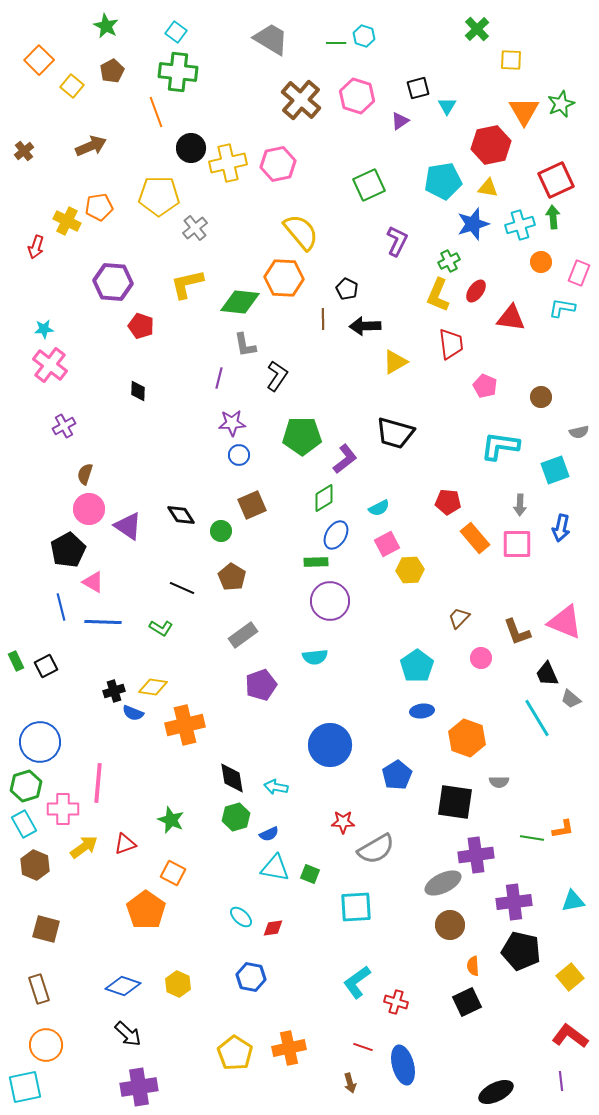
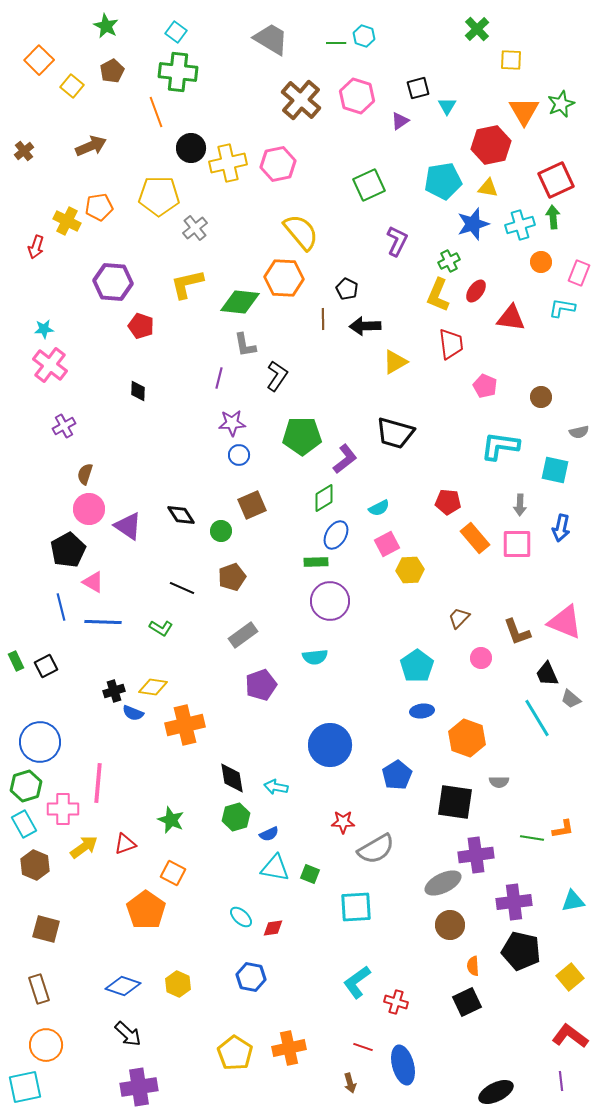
cyan square at (555, 470): rotated 32 degrees clockwise
brown pentagon at (232, 577): rotated 20 degrees clockwise
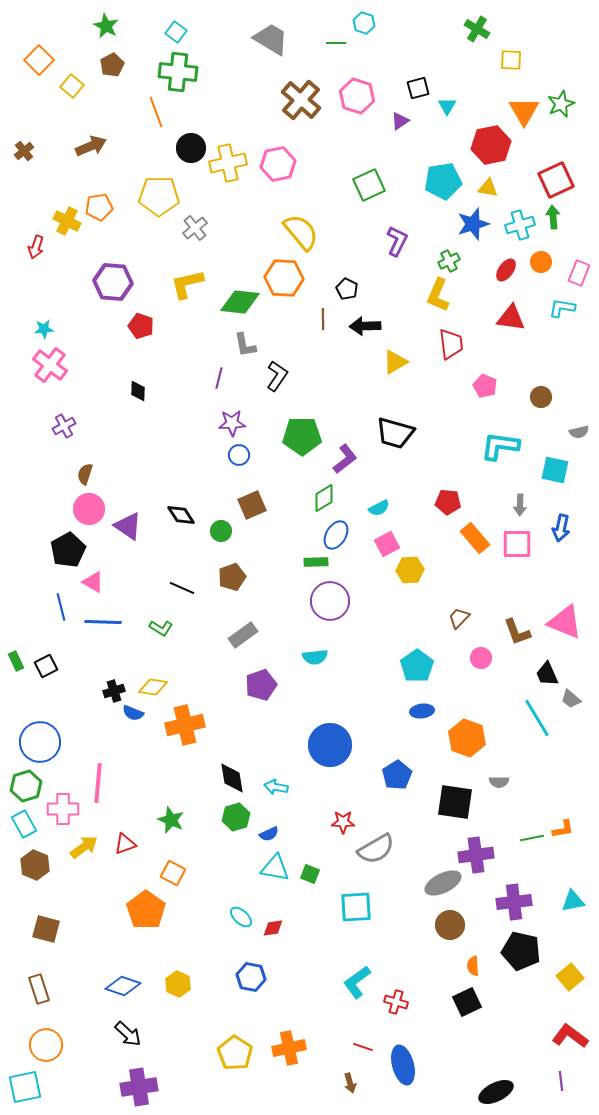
green cross at (477, 29): rotated 15 degrees counterclockwise
cyan hexagon at (364, 36): moved 13 px up
brown pentagon at (112, 71): moved 6 px up
red ellipse at (476, 291): moved 30 px right, 21 px up
green line at (532, 838): rotated 20 degrees counterclockwise
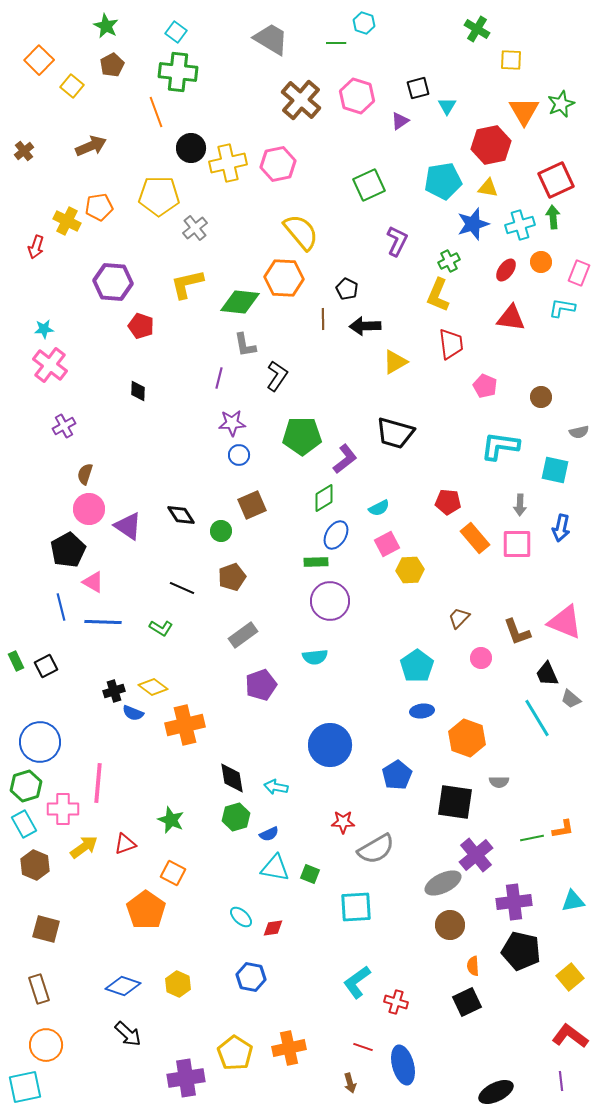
yellow diamond at (153, 687): rotated 28 degrees clockwise
purple cross at (476, 855): rotated 32 degrees counterclockwise
purple cross at (139, 1087): moved 47 px right, 9 px up
